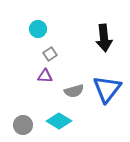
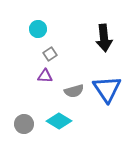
blue triangle: rotated 12 degrees counterclockwise
gray circle: moved 1 px right, 1 px up
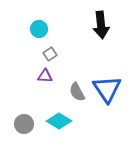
cyan circle: moved 1 px right
black arrow: moved 3 px left, 13 px up
gray semicircle: moved 3 px right, 1 px down; rotated 78 degrees clockwise
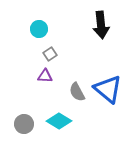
blue triangle: moved 1 px right; rotated 16 degrees counterclockwise
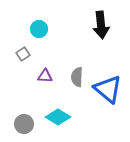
gray square: moved 27 px left
gray semicircle: moved 15 px up; rotated 30 degrees clockwise
cyan diamond: moved 1 px left, 4 px up
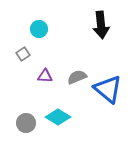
gray semicircle: rotated 66 degrees clockwise
gray circle: moved 2 px right, 1 px up
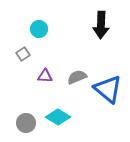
black arrow: rotated 8 degrees clockwise
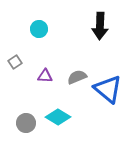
black arrow: moved 1 px left, 1 px down
gray square: moved 8 px left, 8 px down
